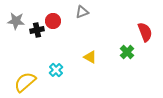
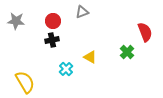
black cross: moved 15 px right, 10 px down
cyan cross: moved 10 px right, 1 px up
yellow semicircle: rotated 100 degrees clockwise
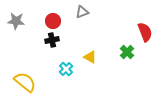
yellow semicircle: rotated 20 degrees counterclockwise
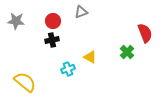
gray triangle: moved 1 px left
red semicircle: moved 1 px down
cyan cross: moved 2 px right; rotated 24 degrees clockwise
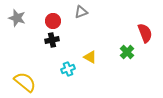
gray star: moved 1 px right, 3 px up; rotated 12 degrees clockwise
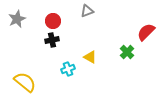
gray triangle: moved 6 px right, 1 px up
gray star: moved 1 px down; rotated 30 degrees clockwise
red semicircle: moved 1 px right, 1 px up; rotated 114 degrees counterclockwise
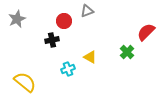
red circle: moved 11 px right
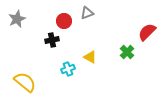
gray triangle: moved 2 px down
red semicircle: moved 1 px right
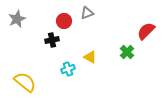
red semicircle: moved 1 px left, 1 px up
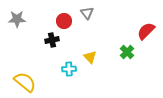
gray triangle: rotated 48 degrees counterclockwise
gray star: rotated 24 degrees clockwise
yellow triangle: rotated 16 degrees clockwise
cyan cross: moved 1 px right; rotated 16 degrees clockwise
